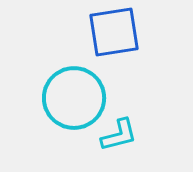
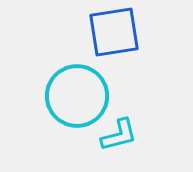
cyan circle: moved 3 px right, 2 px up
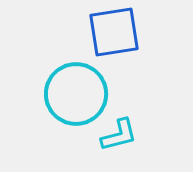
cyan circle: moved 1 px left, 2 px up
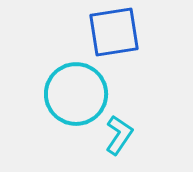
cyan L-shape: rotated 42 degrees counterclockwise
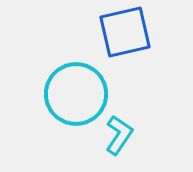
blue square: moved 11 px right; rotated 4 degrees counterclockwise
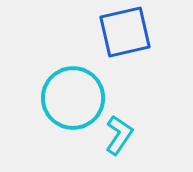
cyan circle: moved 3 px left, 4 px down
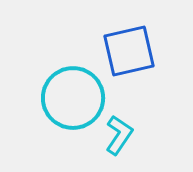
blue square: moved 4 px right, 19 px down
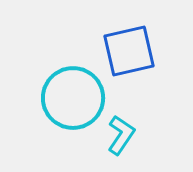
cyan L-shape: moved 2 px right
